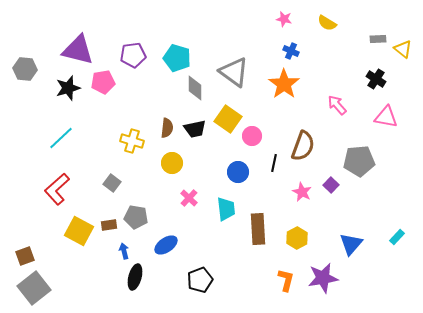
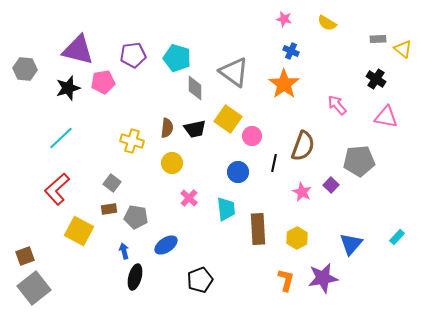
brown rectangle at (109, 225): moved 16 px up
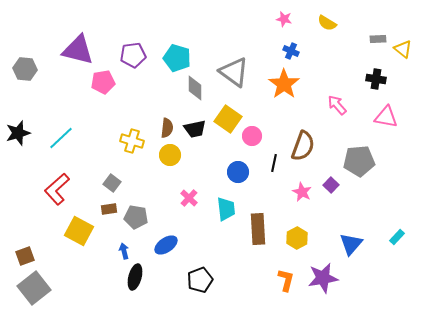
black cross at (376, 79): rotated 24 degrees counterclockwise
black star at (68, 88): moved 50 px left, 45 px down
yellow circle at (172, 163): moved 2 px left, 8 px up
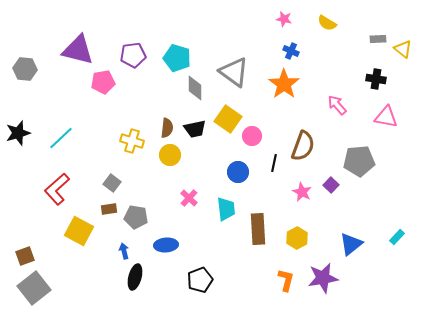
blue triangle at (351, 244): rotated 10 degrees clockwise
blue ellipse at (166, 245): rotated 30 degrees clockwise
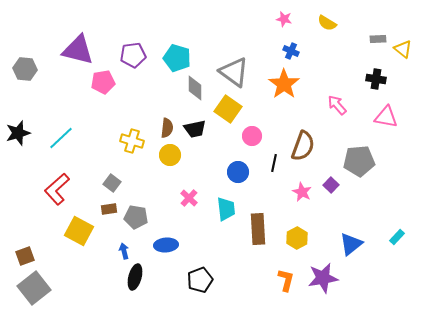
yellow square at (228, 119): moved 10 px up
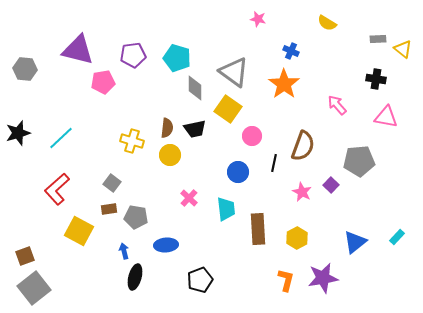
pink star at (284, 19): moved 26 px left
blue triangle at (351, 244): moved 4 px right, 2 px up
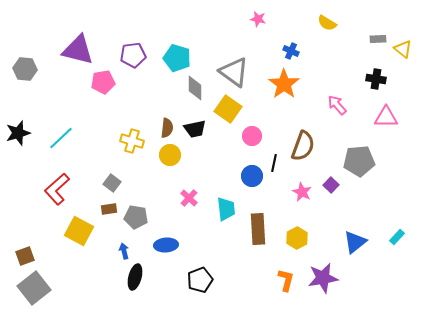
pink triangle at (386, 117): rotated 10 degrees counterclockwise
blue circle at (238, 172): moved 14 px right, 4 px down
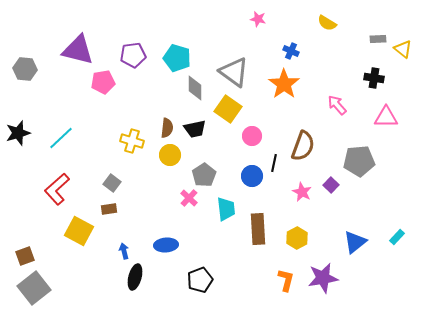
black cross at (376, 79): moved 2 px left, 1 px up
gray pentagon at (136, 217): moved 68 px right, 42 px up; rotated 30 degrees clockwise
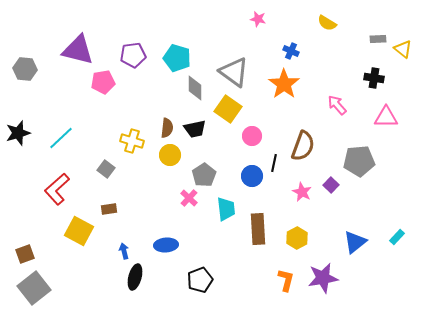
gray square at (112, 183): moved 6 px left, 14 px up
brown square at (25, 256): moved 2 px up
